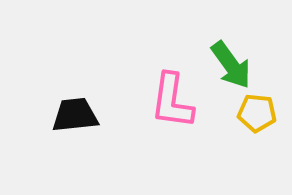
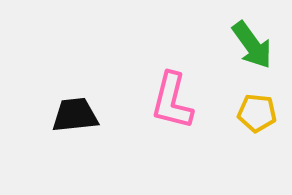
green arrow: moved 21 px right, 20 px up
pink L-shape: rotated 6 degrees clockwise
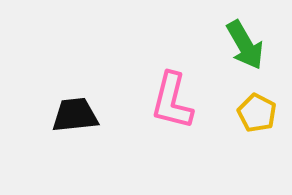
green arrow: moved 7 px left; rotated 6 degrees clockwise
yellow pentagon: rotated 21 degrees clockwise
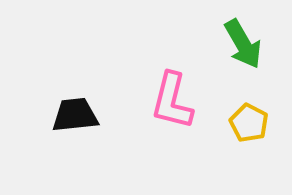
green arrow: moved 2 px left, 1 px up
yellow pentagon: moved 8 px left, 10 px down
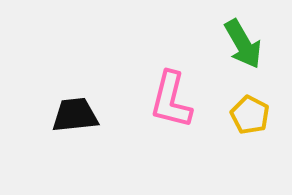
pink L-shape: moved 1 px left, 1 px up
yellow pentagon: moved 1 px right, 8 px up
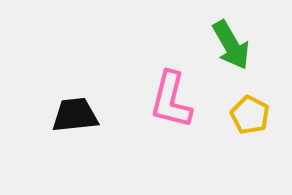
green arrow: moved 12 px left, 1 px down
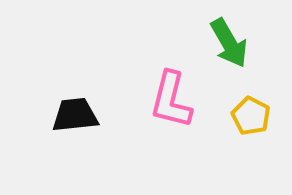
green arrow: moved 2 px left, 2 px up
yellow pentagon: moved 1 px right, 1 px down
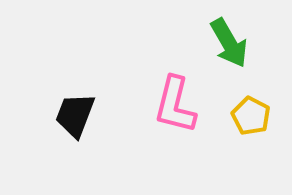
pink L-shape: moved 4 px right, 5 px down
black trapezoid: rotated 63 degrees counterclockwise
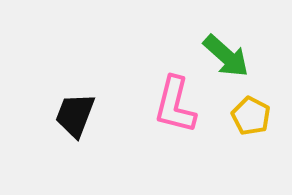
green arrow: moved 3 px left, 13 px down; rotated 18 degrees counterclockwise
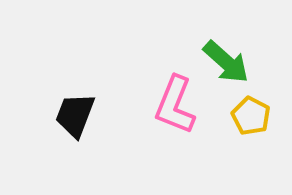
green arrow: moved 6 px down
pink L-shape: rotated 8 degrees clockwise
